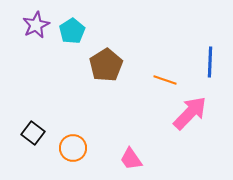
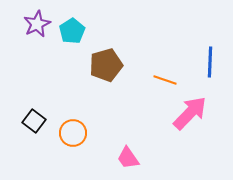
purple star: moved 1 px right, 1 px up
brown pentagon: rotated 16 degrees clockwise
black square: moved 1 px right, 12 px up
orange circle: moved 15 px up
pink trapezoid: moved 3 px left, 1 px up
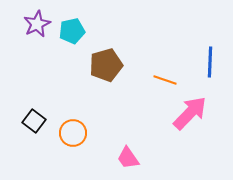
cyan pentagon: rotated 20 degrees clockwise
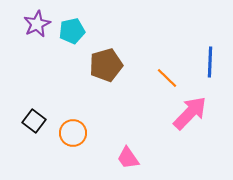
orange line: moved 2 px right, 2 px up; rotated 25 degrees clockwise
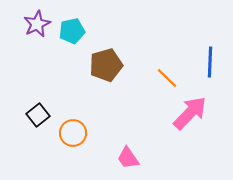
black square: moved 4 px right, 6 px up; rotated 15 degrees clockwise
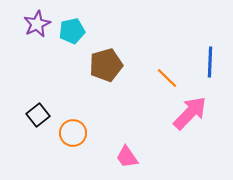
pink trapezoid: moved 1 px left, 1 px up
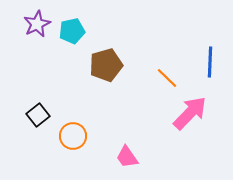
orange circle: moved 3 px down
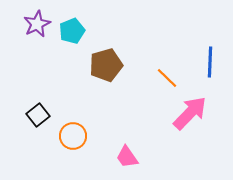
cyan pentagon: rotated 10 degrees counterclockwise
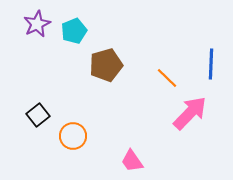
cyan pentagon: moved 2 px right
blue line: moved 1 px right, 2 px down
pink trapezoid: moved 5 px right, 4 px down
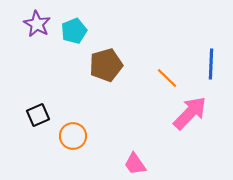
purple star: rotated 16 degrees counterclockwise
black square: rotated 15 degrees clockwise
pink trapezoid: moved 3 px right, 3 px down
